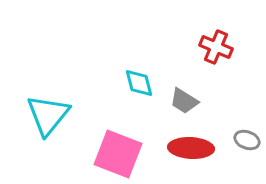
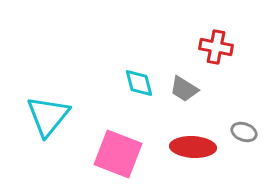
red cross: rotated 12 degrees counterclockwise
gray trapezoid: moved 12 px up
cyan triangle: moved 1 px down
gray ellipse: moved 3 px left, 8 px up
red ellipse: moved 2 px right, 1 px up
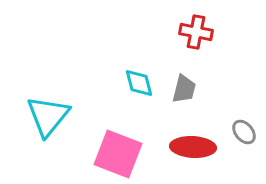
red cross: moved 20 px left, 15 px up
gray trapezoid: rotated 108 degrees counterclockwise
gray ellipse: rotated 30 degrees clockwise
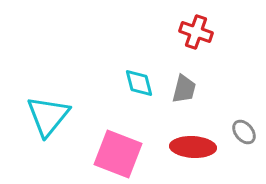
red cross: rotated 8 degrees clockwise
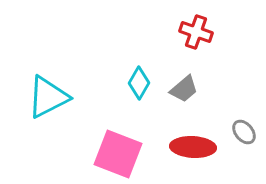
cyan diamond: rotated 44 degrees clockwise
gray trapezoid: rotated 36 degrees clockwise
cyan triangle: moved 19 px up; rotated 24 degrees clockwise
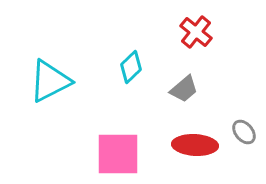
red cross: rotated 20 degrees clockwise
cyan diamond: moved 8 px left, 16 px up; rotated 16 degrees clockwise
cyan triangle: moved 2 px right, 16 px up
red ellipse: moved 2 px right, 2 px up
pink square: rotated 21 degrees counterclockwise
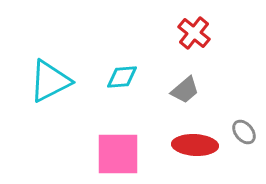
red cross: moved 2 px left, 1 px down
cyan diamond: moved 9 px left, 10 px down; rotated 40 degrees clockwise
gray trapezoid: moved 1 px right, 1 px down
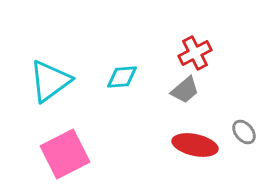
red cross: moved 1 px right, 20 px down; rotated 24 degrees clockwise
cyan triangle: rotated 9 degrees counterclockwise
red ellipse: rotated 9 degrees clockwise
pink square: moved 53 px left; rotated 27 degrees counterclockwise
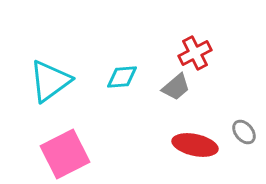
gray trapezoid: moved 9 px left, 3 px up
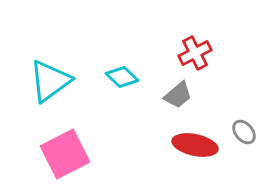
cyan diamond: rotated 48 degrees clockwise
gray trapezoid: moved 2 px right, 8 px down
